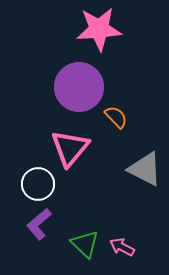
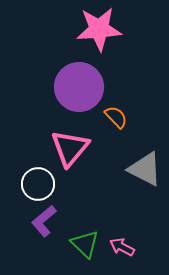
purple L-shape: moved 5 px right, 3 px up
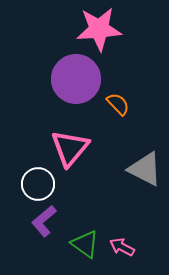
purple circle: moved 3 px left, 8 px up
orange semicircle: moved 2 px right, 13 px up
green triangle: rotated 8 degrees counterclockwise
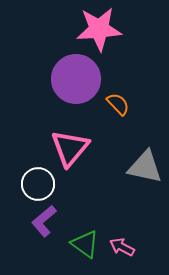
gray triangle: moved 2 px up; rotated 15 degrees counterclockwise
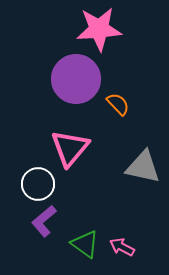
gray triangle: moved 2 px left
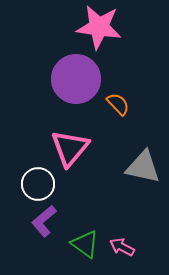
pink star: moved 2 px up; rotated 12 degrees clockwise
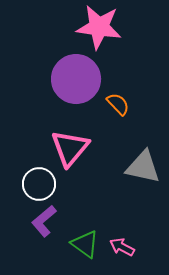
white circle: moved 1 px right
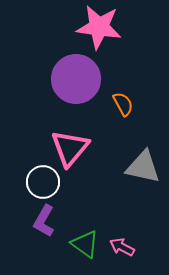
orange semicircle: moved 5 px right; rotated 15 degrees clockwise
white circle: moved 4 px right, 2 px up
purple L-shape: rotated 20 degrees counterclockwise
